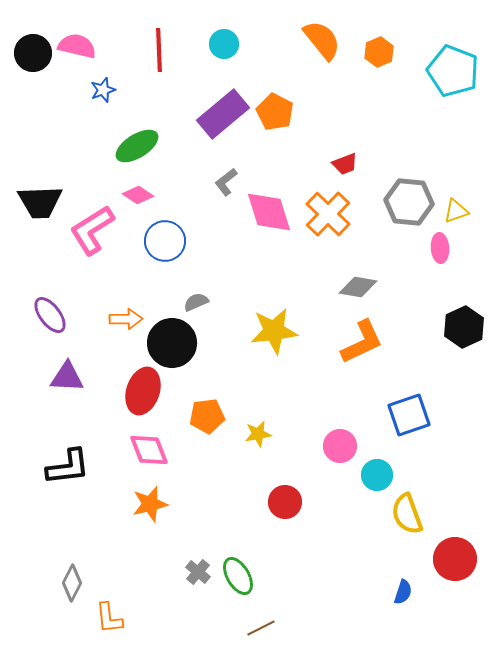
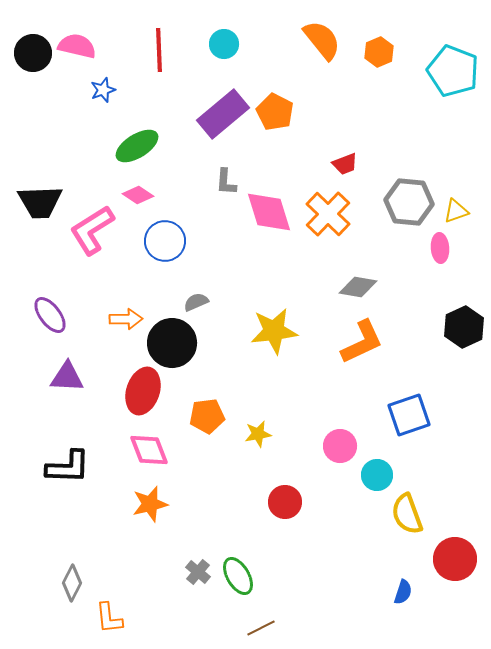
gray L-shape at (226, 182): rotated 48 degrees counterclockwise
black L-shape at (68, 467): rotated 9 degrees clockwise
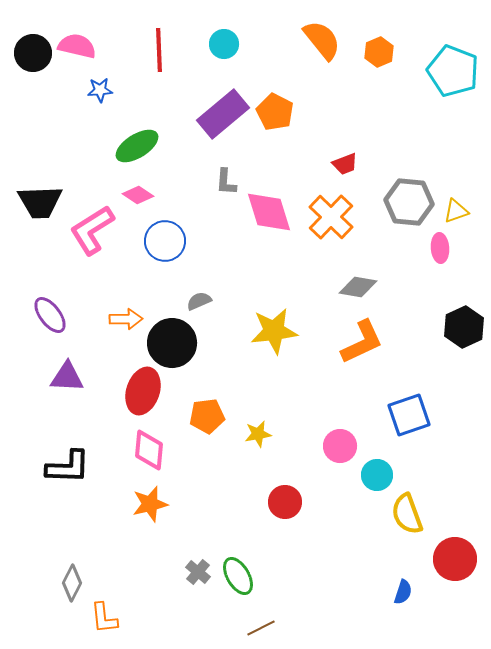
blue star at (103, 90): moved 3 px left; rotated 15 degrees clockwise
orange cross at (328, 214): moved 3 px right, 3 px down
gray semicircle at (196, 302): moved 3 px right, 1 px up
pink diamond at (149, 450): rotated 27 degrees clockwise
orange L-shape at (109, 618): moved 5 px left
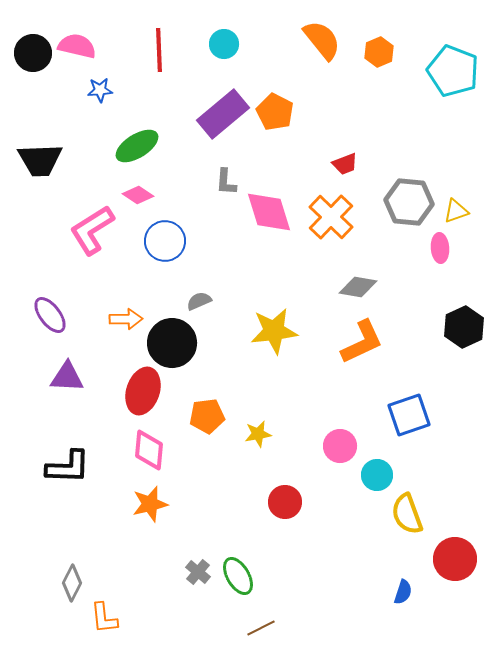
black trapezoid at (40, 202): moved 42 px up
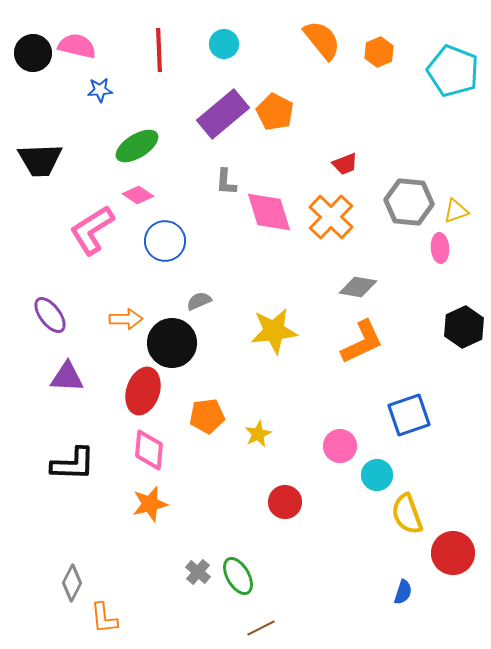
yellow star at (258, 434): rotated 16 degrees counterclockwise
black L-shape at (68, 467): moved 5 px right, 3 px up
red circle at (455, 559): moved 2 px left, 6 px up
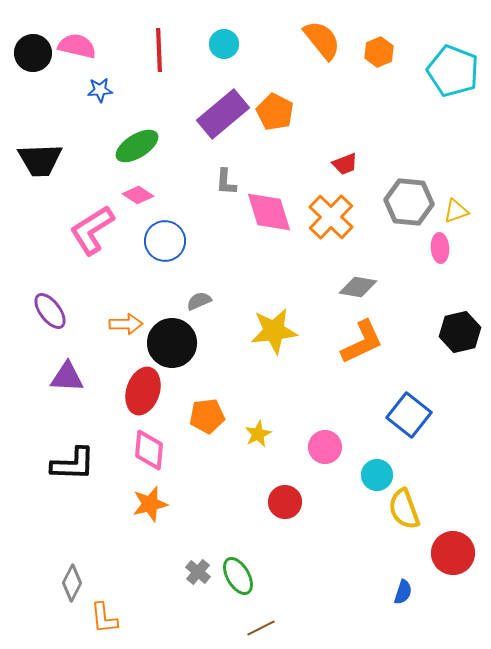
purple ellipse at (50, 315): moved 4 px up
orange arrow at (126, 319): moved 5 px down
black hexagon at (464, 327): moved 4 px left, 5 px down; rotated 12 degrees clockwise
blue square at (409, 415): rotated 33 degrees counterclockwise
pink circle at (340, 446): moved 15 px left, 1 px down
yellow semicircle at (407, 514): moved 3 px left, 5 px up
